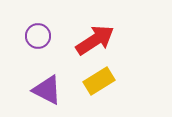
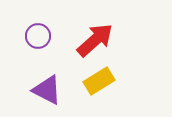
red arrow: rotated 9 degrees counterclockwise
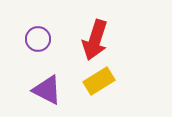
purple circle: moved 3 px down
red arrow: rotated 150 degrees clockwise
